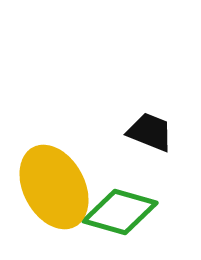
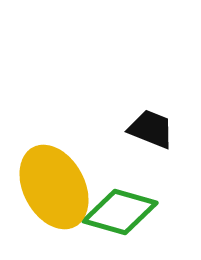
black trapezoid: moved 1 px right, 3 px up
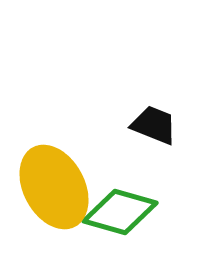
black trapezoid: moved 3 px right, 4 px up
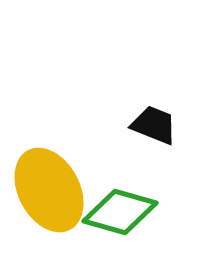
yellow ellipse: moved 5 px left, 3 px down
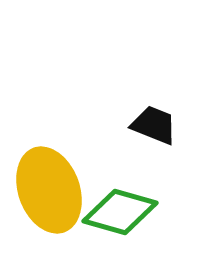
yellow ellipse: rotated 8 degrees clockwise
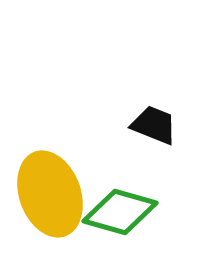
yellow ellipse: moved 1 px right, 4 px down
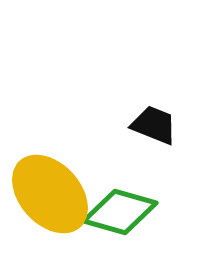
yellow ellipse: rotated 22 degrees counterclockwise
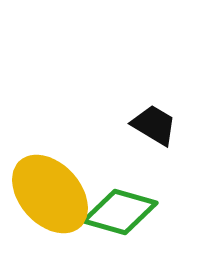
black trapezoid: rotated 9 degrees clockwise
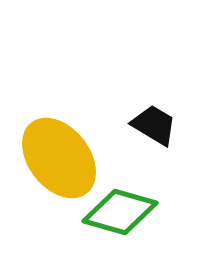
yellow ellipse: moved 9 px right, 36 px up; rotated 4 degrees clockwise
